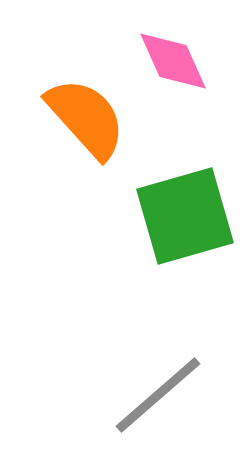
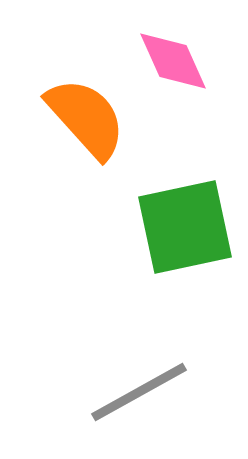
green square: moved 11 px down; rotated 4 degrees clockwise
gray line: moved 19 px left, 3 px up; rotated 12 degrees clockwise
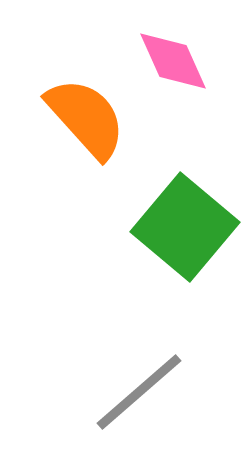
green square: rotated 38 degrees counterclockwise
gray line: rotated 12 degrees counterclockwise
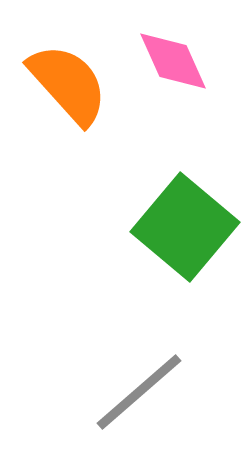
orange semicircle: moved 18 px left, 34 px up
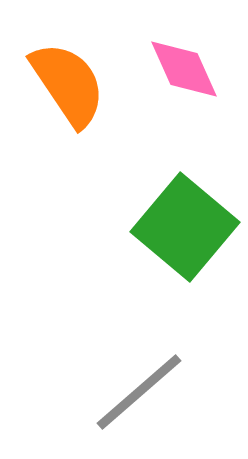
pink diamond: moved 11 px right, 8 px down
orange semicircle: rotated 8 degrees clockwise
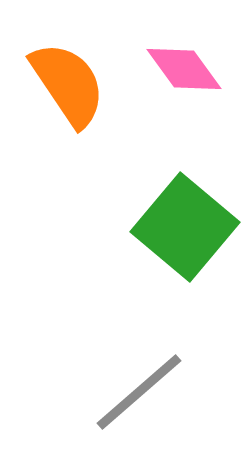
pink diamond: rotated 12 degrees counterclockwise
